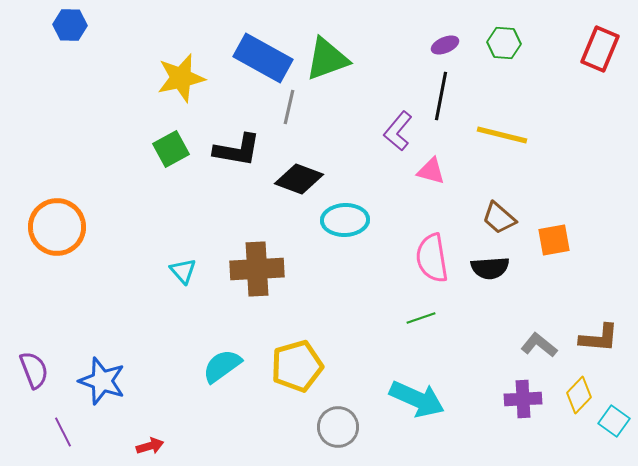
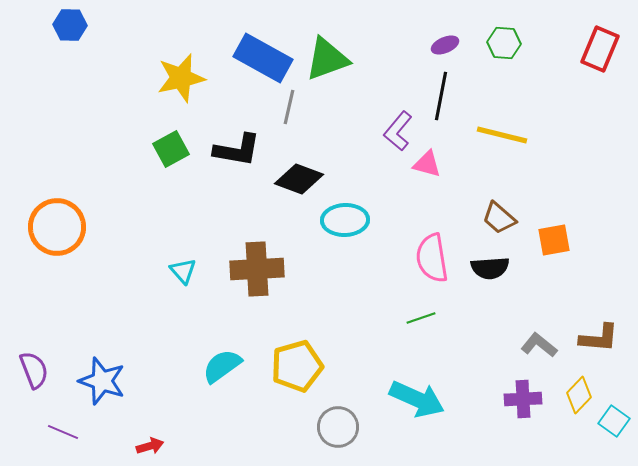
pink triangle: moved 4 px left, 7 px up
purple line: rotated 40 degrees counterclockwise
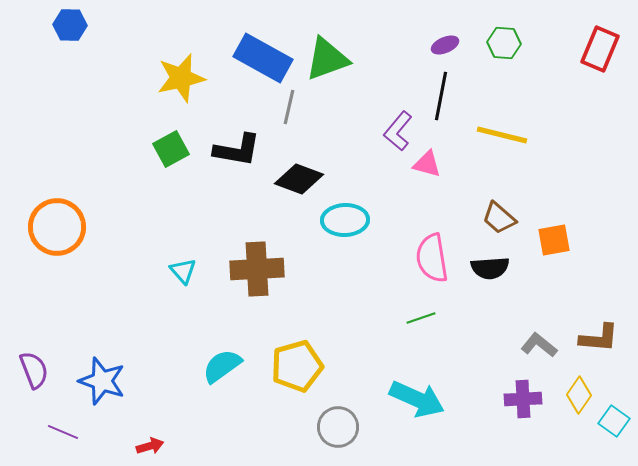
yellow diamond: rotated 9 degrees counterclockwise
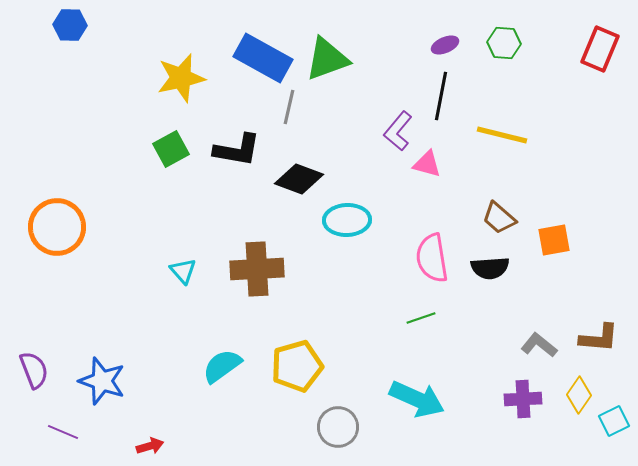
cyan ellipse: moved 2 px right
cyan square: rotated 28 degrees clockwise
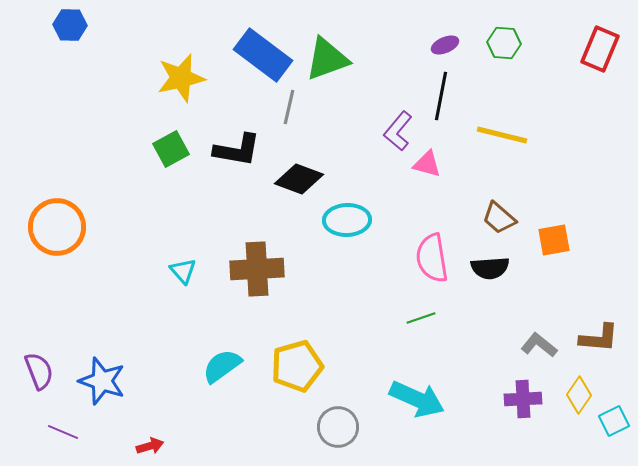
blue rectangle: moved 3 px up; rotated 8 degrees clockwise
purple semicircle: moved 5 px right, 1 px down
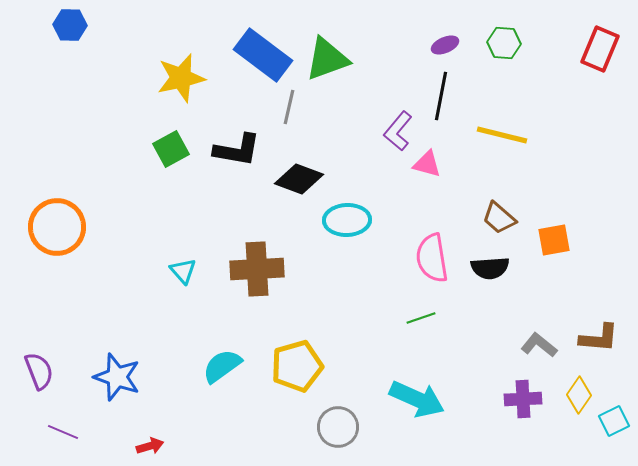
blue star: moved 15 px right, 4 px up
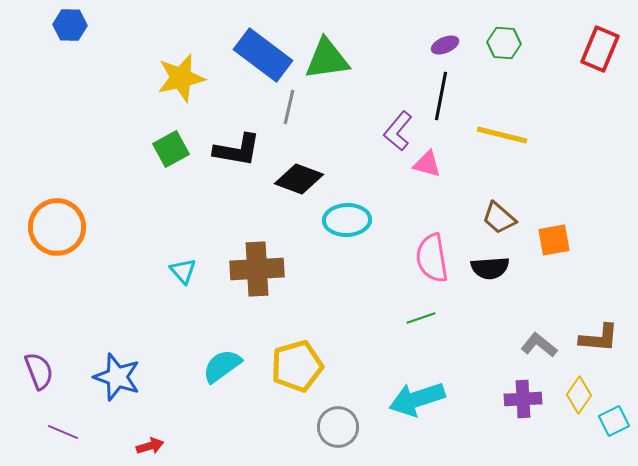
green triangle: rotated 12 degrees clockwise
cyan arrow: rotated 138 degrees clockwise
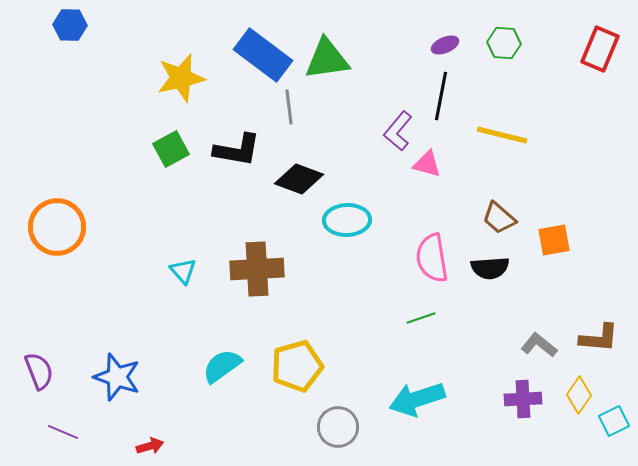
gray line: rotated 20 degrees counterclockwise
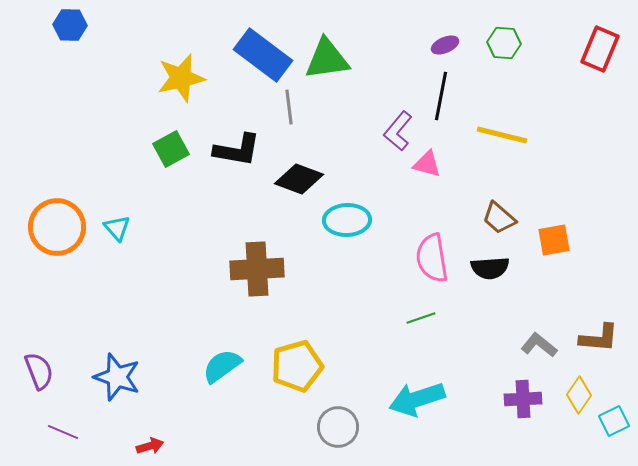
cyan triangle: moved 66 px left, 43 px up
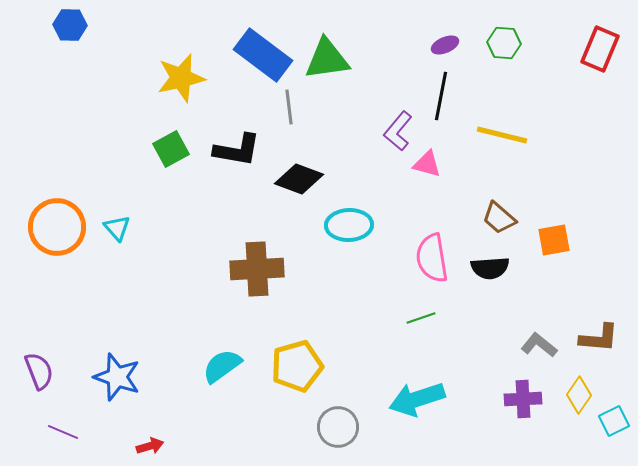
cyan ellipse: moved 2 px right, 5 px down
